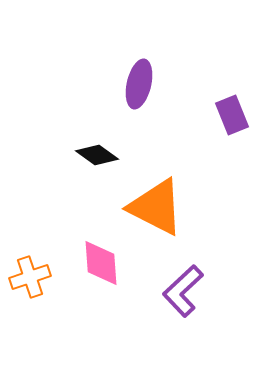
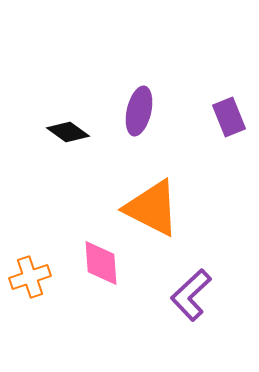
purple ellipse: moved 27 px down
purple rectangle: moved 3 px left, 2 px down
black diamond: moved 29 px left, 23 px up
orange triangle: moved 4 px left, 1 px down
purple L-shape: moved 8 px right, 4 px down
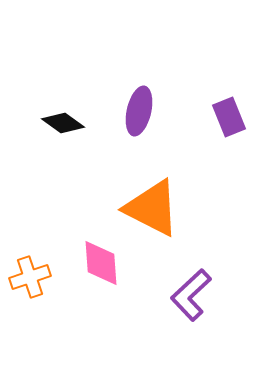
black diamond: moved 5 px left, 9 px up
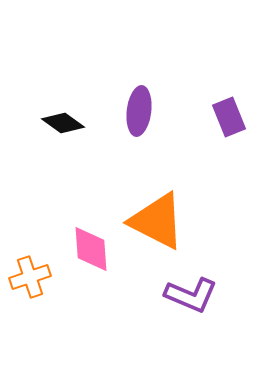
purple ellipse: rotated 6 degrees counterclockwise
orange triangle: moved 5 px right, 13 px down
pink diamond: moved 10 px left, 14 px up
purple L-shape: rotated 114 degrees counterclockwise
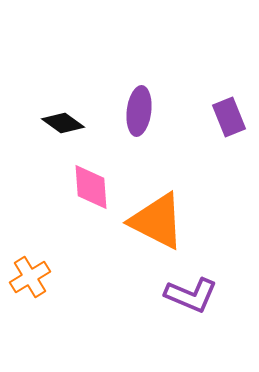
pink diamond: moved 62 px up
orange cross: rotated 12 degrees counterclockwise
